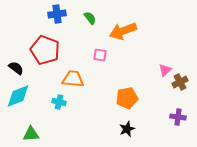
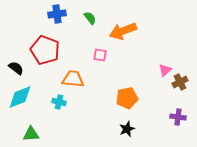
cyan diamond: moved 2 px right, 1 px down
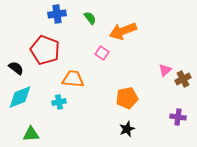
pink square: moved 2 px right, 2 px up; rotated 24 degrees clockwise
brown cross: moved 3 px right, 3 px up
cyan cross: rotated 24 degrees counterclockwise
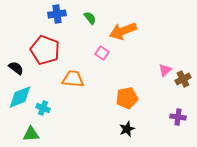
cyan cross: moved 16 px left, 6 px down; rotated 32 degrees clockwise
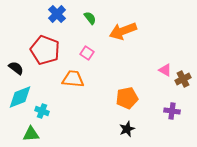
blue cross: rotated 36 degrees counterclockwise
pink square: moved 15 px left
pink triangle: rotated 48 degrees counterclockwise
cyan cross: moved 1 px left, 3 px down
purple cross: moved 6 px left, 6 px up
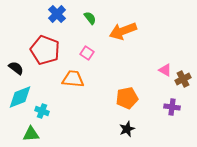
purple cross: moved 4 px up
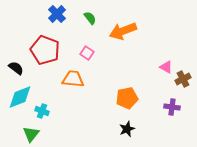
pink triangle: moved 1 px right, 3 px up
green triangle: rotated 48 degrees counterclockwise
